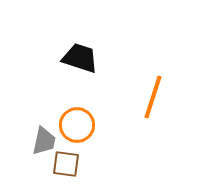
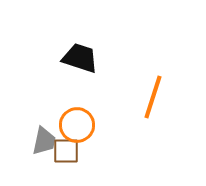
brown square: moved 13 px up; rotated 8 degrees counterclockwise
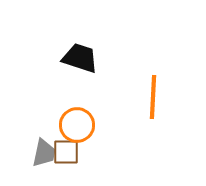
orange line: rotated 15 degrees counterclockwise
gray trapezoid: moved 12 px down
brown square: moved 1 px down
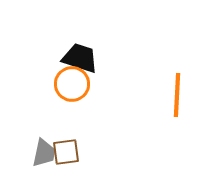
orange line: moved 24 px right, 2 px up
orange circle: moved 5 px left, 41 px up
brown square: rotated 8 degrees counterclockwise
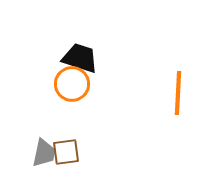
orange line: moved 1 px right, 2 px up
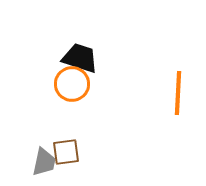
gray trapezoid: moved 9 px down
